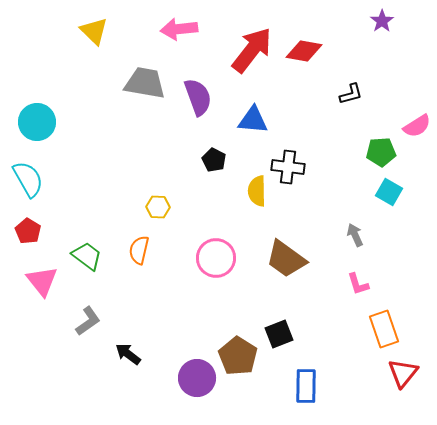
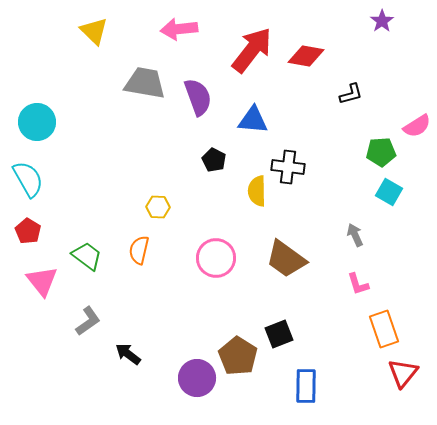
red diamond: moved 2 px right, 5 px down
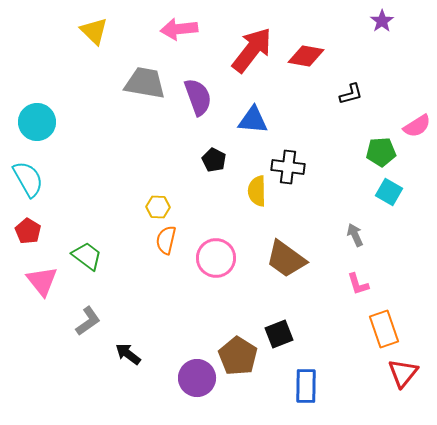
orange semicircle: moved 27 px right, 10 px up
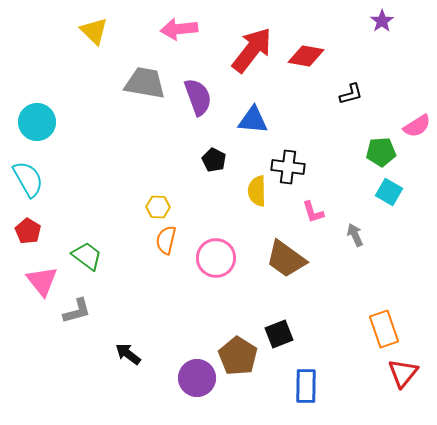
pink L-shape: moved 45 px left, 72 px up
gray L-shape: moved 11 px left, 10 px up; rotated 20 degrees clockwise
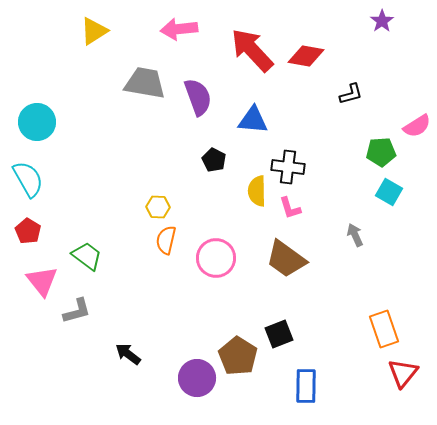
yellow triangle: rotated 44 degrees clockwise
red arrow: rotated 81 degrees counterclockwise
pink L-shape: moved 23 px left, 4 px up
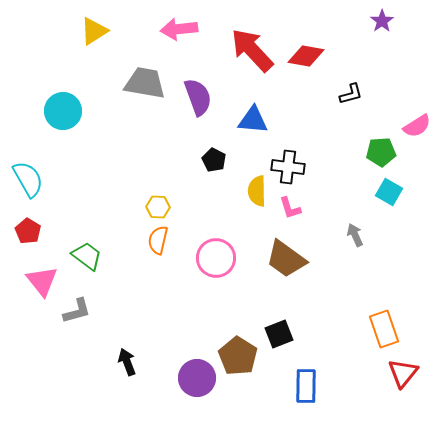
cyan circle: moved 26 px right, 11 px up
orange semicircle: moved 8 px left
black arrow: moved 1 px left, 8 px down; rotated 32 degrees clockwise
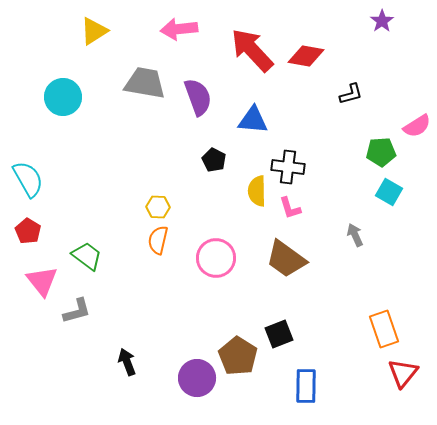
cyan circle: moved 14 px up
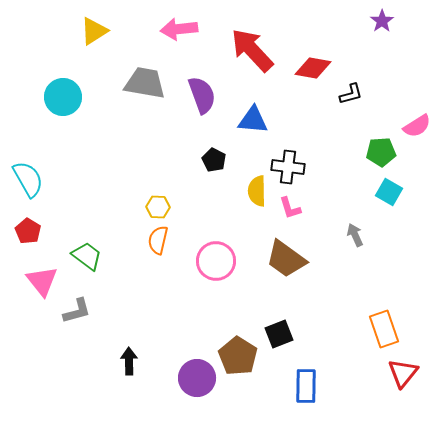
red diamond: moved 7 px right, 12 px down
purple semicircle: moved 4 px right, 2 px up
pink circle: moved 3 px down
black arrow: moved 2 px right, 1 px up; rotated 20 degrees clockwise
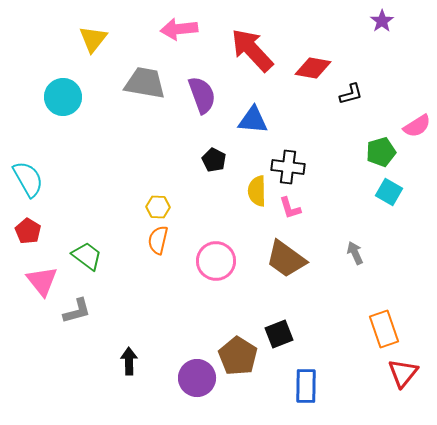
yellow triangle: moved 1 px left, 8 px down; rotated 20 degrees counterclockwise
green pentagon: rotated 12 degrees counterclockwise
gray arrow: moved 18 px down
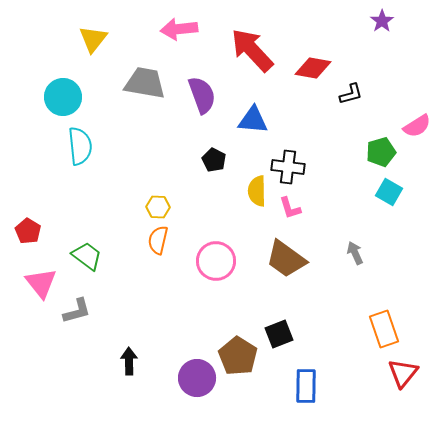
cyan semicircle: moved 52 px right, 33 px up; rotated 24 degrees clockwise
pink triangle: moved 1 px left, 2 px down
